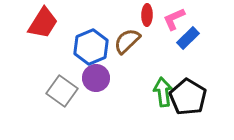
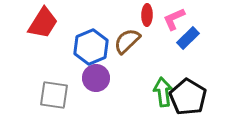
gray square: moved 8 px left, 4 px down; rotated 28 degrees counterclockwise
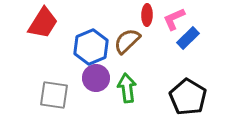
green arrow: moved 36 px left, 4 px up
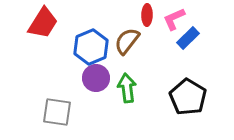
brown semicircle: rotated 8 degrees counterclockwise
gray square: moved 3 px right, 17 px down
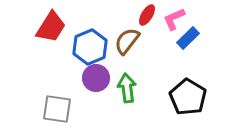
red ellipse: rotated 30 degrees clockwise
red trapezoid: moved 8 px right, 4 px down
blue hexagon: moved 1 px left
gray square: moved 3 px up
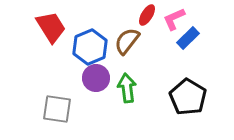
red trapezoid: rotated 64 degrees counterclockwise
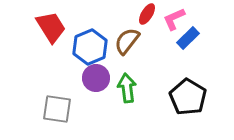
red ellipse: moved 1 px up
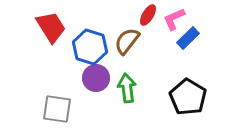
red ellipse: moved 1 px right, 1 px down
blue hexagon: rotated 20 degrees counterclockwise
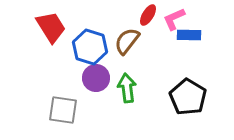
blue rectangle: moved 1 px right, 3 px up; rotated 45 degrees clockwise
gray square: moved 6 px right, 1 px down
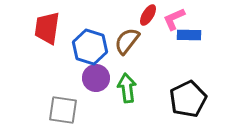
red trapezoid: moved 4 px left, 1 px down; rotated 140 degrees counterclockwise
black pentagon: moved 2 px down; rotated 15 degrees clockwise
